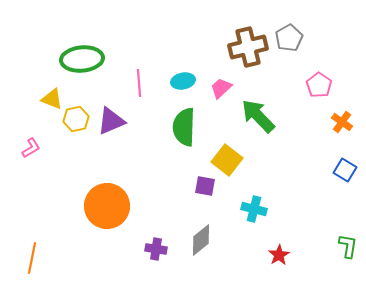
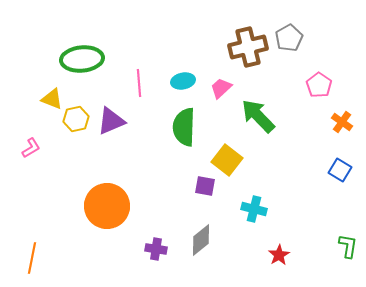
blue square: moved 5 px left
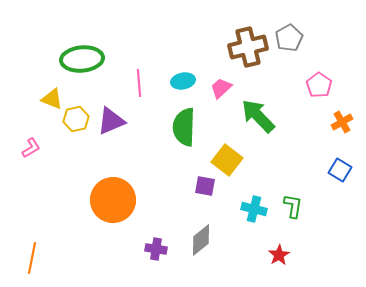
orange cross: rotated 25 degrees clockwise
orange circle: moved 6 px right, 6 px up
green L-shape: moved 55 px left, 40 px up
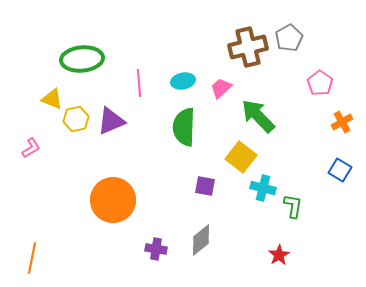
pink pentagon: moved 1 px right, 2 px up
yellow square: moved 14 px right, 3 px up
cyan cross: moved 9 px right, 21 px up
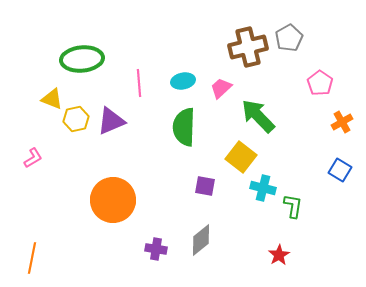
pink L-shape: moved 2 px right, 10 px down
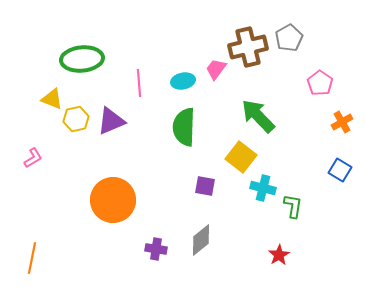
pink trapezoid: moved 5 px left, 19 px up; rotated 10 degrees counterclockwise
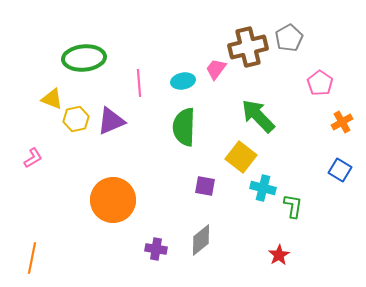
green ellipse: moved 2 px right, 1 px up
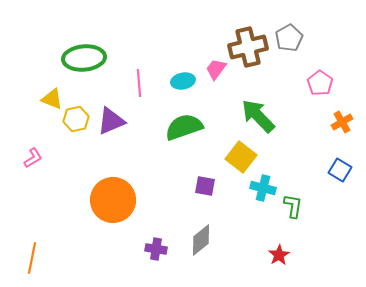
green semicircle: rotated 69 degrees clockwise
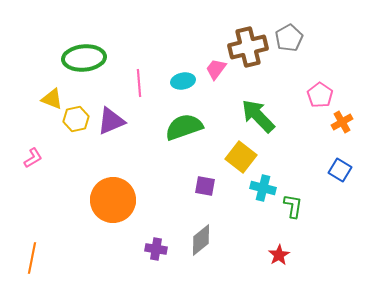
pink pentagon: moved 12 px down
